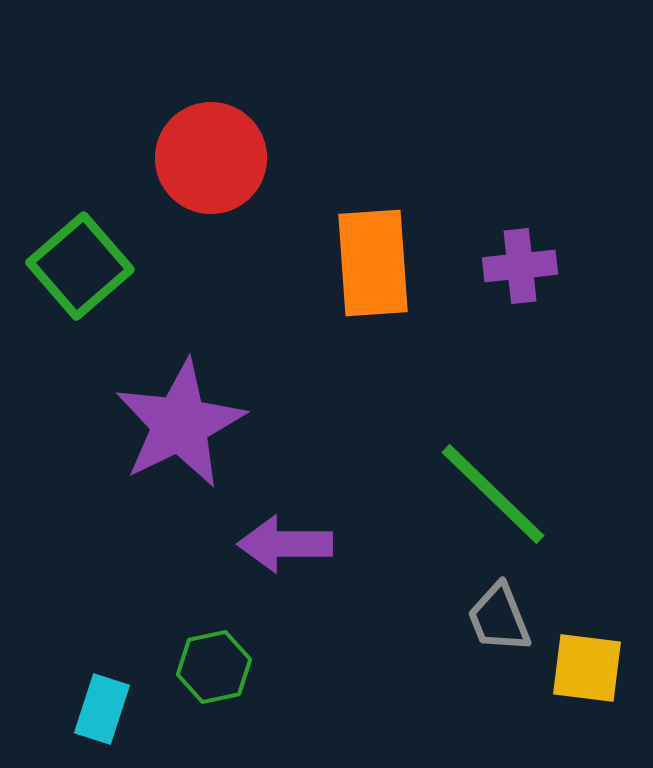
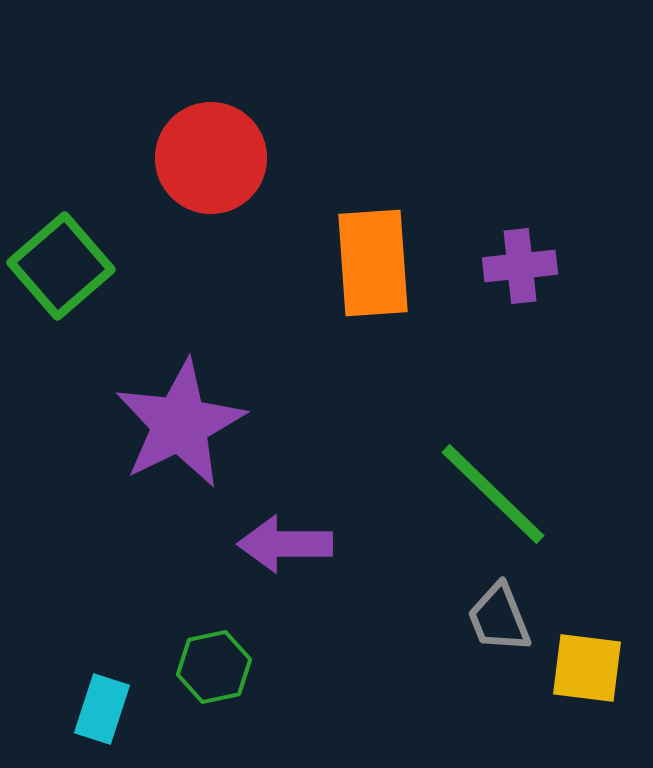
green square: moved 19 px left
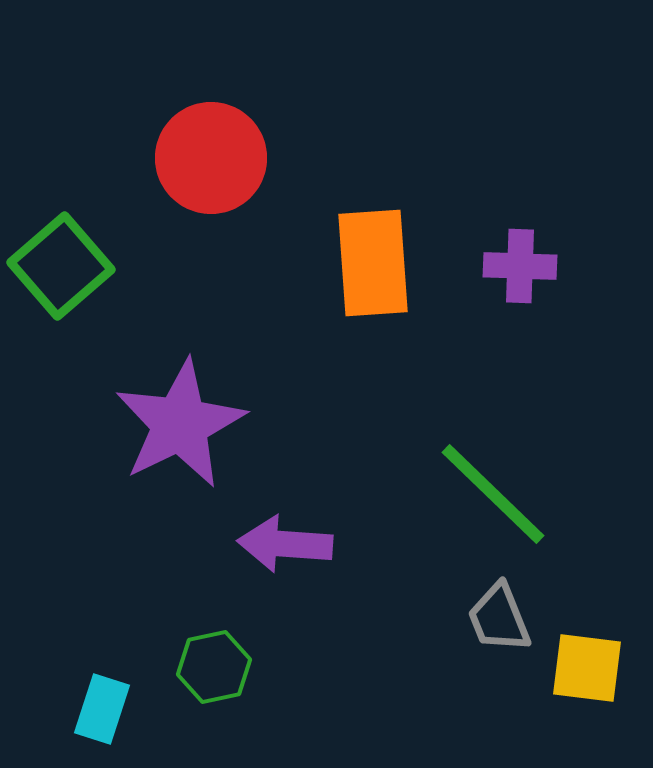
purple cross: rotated 8 degrees clockwise
purple arrow: rotated 4 degrees clockwise
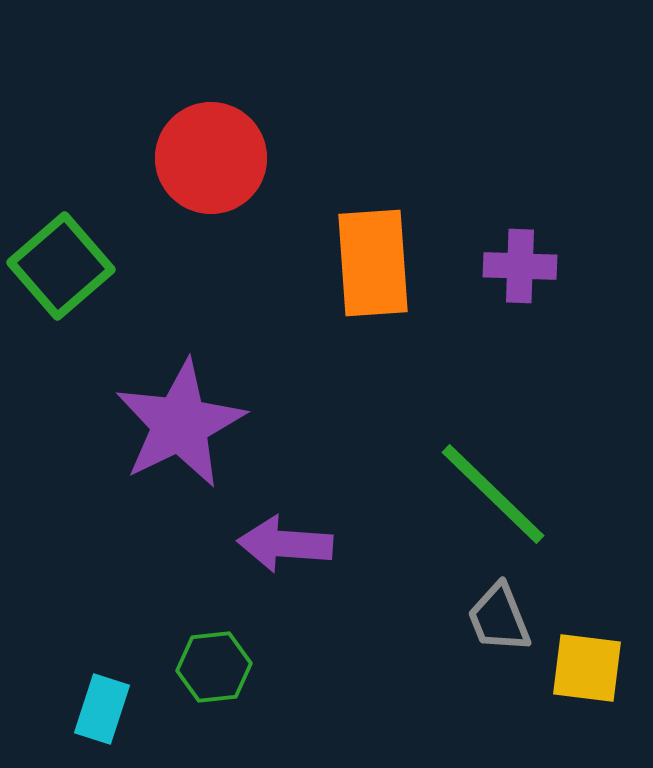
green hexagon: rotated 6 degrees clockwise
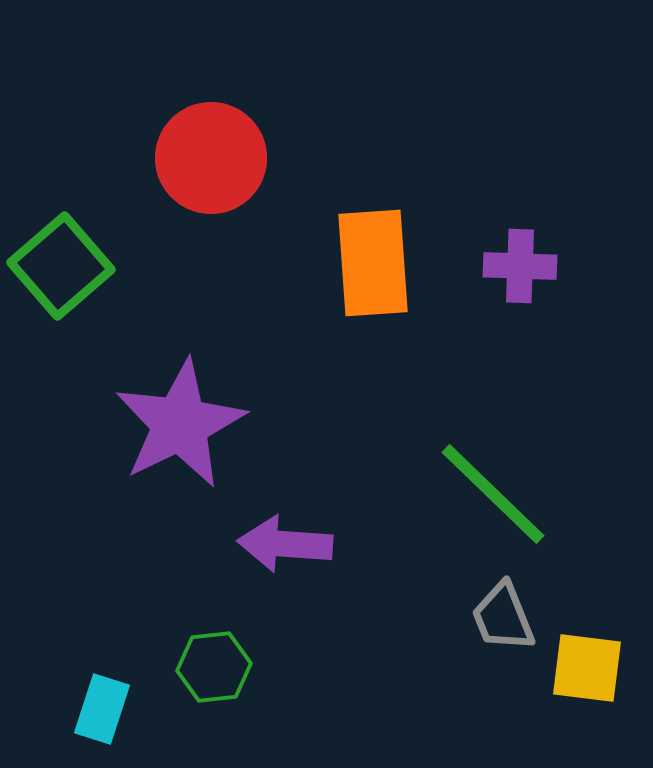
gray trapezoid: moved 4 px right, 1 px up
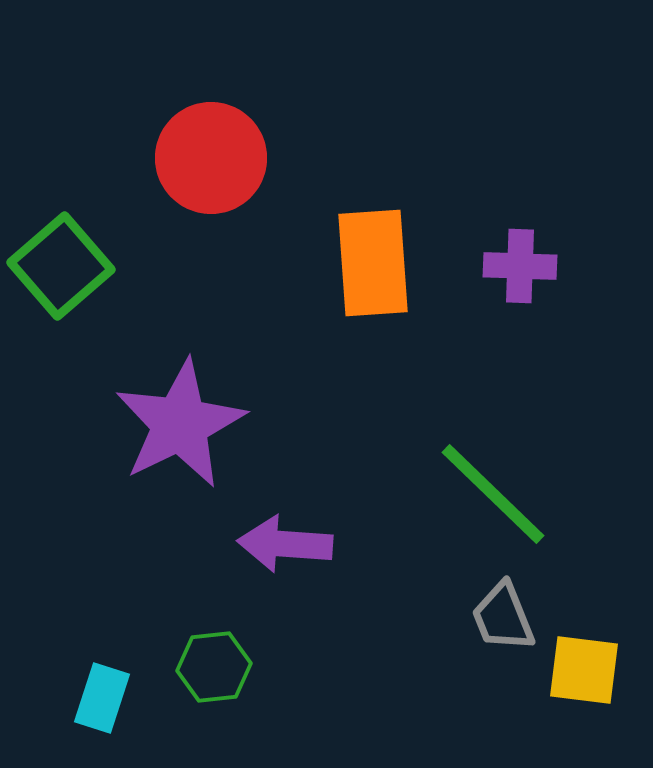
yellow square: moved 3 px left, 2 px down
cyan rectangle: moved 11 px up
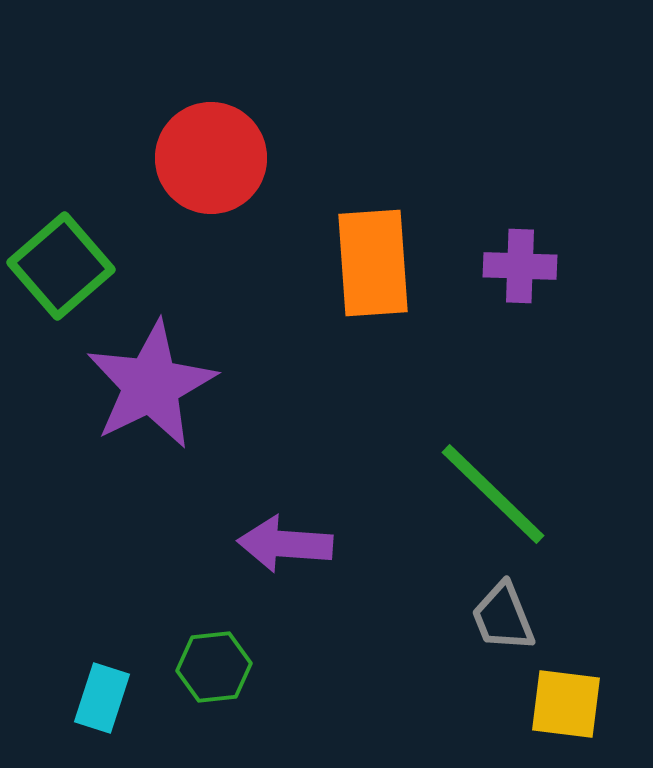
purple star: moved 29 px left, 39 px up
yellow square: moved 18 px left, 34 px down
